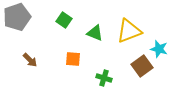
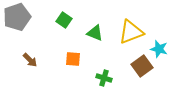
yellow triangle: moved 2 px right, 1 px down
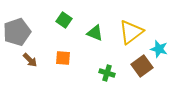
gray pentagon: moved 15 px down
yellow triangle: rotated 16 degrees counterclockwise
orange square: moved 10 px left, 1 px up
green cross: moved 3 px right, 5 px up
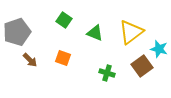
orange square: rotated 14 degrees clockwise
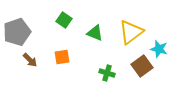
orange square: moved 1 px left, 1 px up; rotated 28 degrees counterclockwise
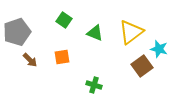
green cross: moved 13 px left, 12 px down
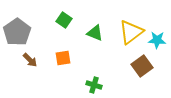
gray pentagon: rotated 16 degrees counterclockwise
cyan star: moved 2 px left, 9 px up; rotated 12 degrees counterclockwise
orange square: moved 1 px right, 1 px down
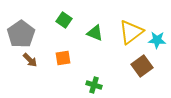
gray pentagon: moved 4 px right, 2 px down
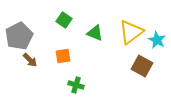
gray pentagon: moved 2 px left, 2 px down; rotated 8 degrees clockwise
cyan star: rotated 24 degrees clockwise
orange square: moved 2 px up
brown square: rotated 25 degrees counterclockwise
green cross: moved 18 px left
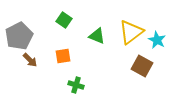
green triangle: moved 2 px right, 3 px down
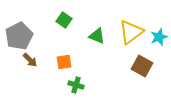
cyan star: moved 2 px right, 3 px up; rotated 24 degrees clockwise
orange square: moved 1 px right, 6 px down
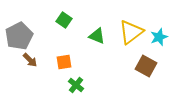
brown square: moved 4 px right
green cross: rotated 21 degrees clockwise
